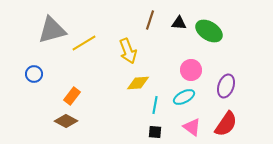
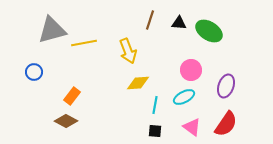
yellow line: rotated 20 degrees clockwise
blue circle: moved 2 px up
black square: moved 1 px up
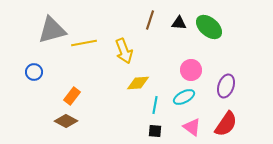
green ellipse: moved 4 px up; rotated 8 degrees clockwise
yellow arrow: moved 4 px left
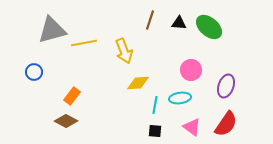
cyan ellipse: moved 4 px left, 1 px down; rotated 20 degrees clockwise
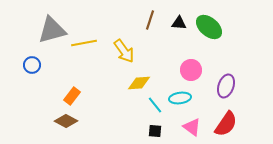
yellow arrow: rotated 15 degrees counterclockwise
blue circle: moved 2 px left, 7 px up
yellow diamond: moved 1 px right
cyan line: rotated 48 degrees counterclockwise
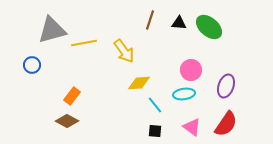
cyan ellipse: moved 4 px right, 4 px up
brown diamond: moved 1 px right
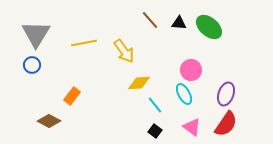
brown line: rotated 60 degrees counterclockwise
gray triangle: moved 16 px left, 4 px down; rotated 44 degrees counterclockwise
purple ellipse: moved 8 px down
cyan ellipse: rotated 70 degrees clockwise
brown diamond: moved 18 px left
black square: rotated 32 degrees clockwise
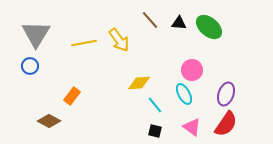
yellow arrow: moved 5 px left, 11 px up
blue circle: moved 2 px left, 1 px down
pink circle: moved 1 px right
black square: rotated 24 degrees counterclockwise
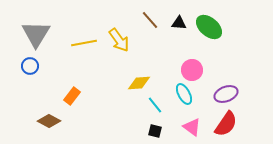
purple ellipse: rotated 50 degrees clockwise
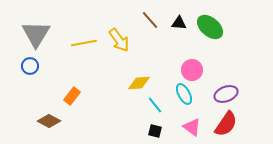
green ellipse: moved 1 px right
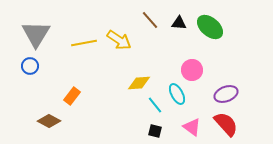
yellow arrow: rotated 20 degrees counterclockwise
cyan ellipse: moved 7 px left
red semicircle: rotated 76 degrees counterclockwise
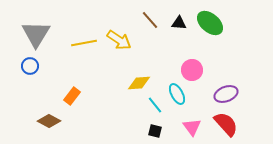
green ellipse: moved 4 px up
pink triangle: rotated 18 degrees clockwise
